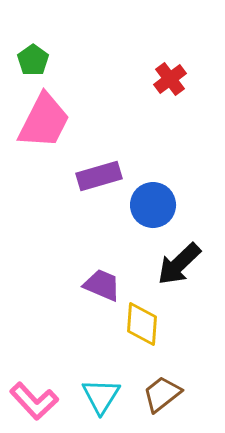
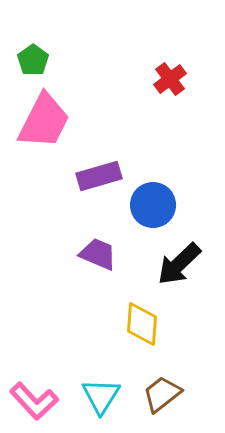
purple trapezoid: moved 4 px left, 31 px up
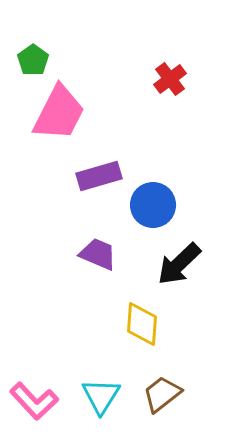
pink trapezoid: moved 15 px right, 8 px up
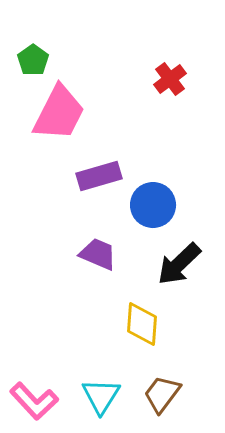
brown trapezoid: rotated 15 degrees counterclockwise
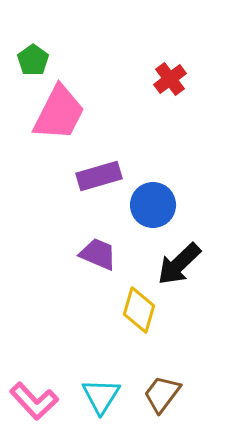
yellow diamond: moved 3 px left, 14 px up; rotated 12 degrees clockwise
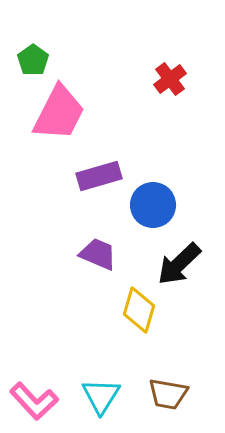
brown trapezoid: moved 6 px right; rotated 117 degrees counterclockwise
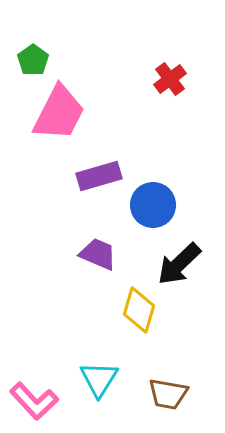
cyan triangle: moved 2 px left, 17 px up
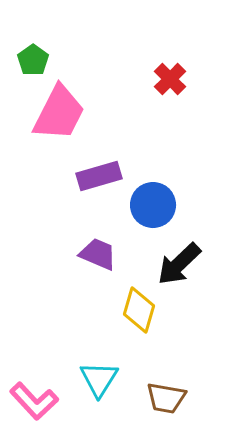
red cross: rotated 8 degrees counterclockwise
brown trapezoid: moved 2 px left, 4 px down
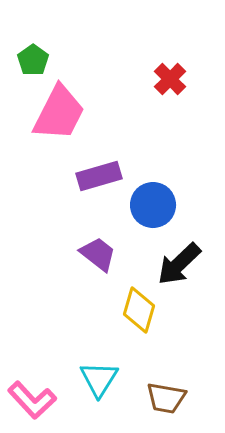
purple trapezoid: rotated 15 degrees clockwise
pink L-shape: moved 2 px left, 1 px up
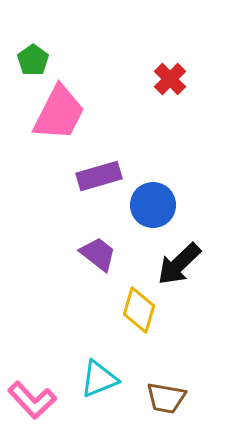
cyan triangle: rotated 36 degrees clockwise
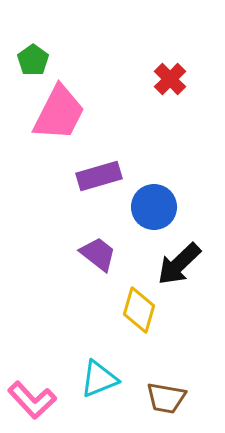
blue circle: moved 1 px right, 2 px down
